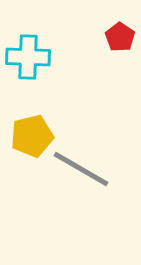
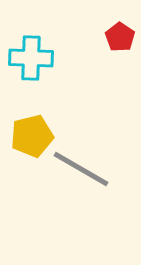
cyan cross: moved 3 px right, 1 px down
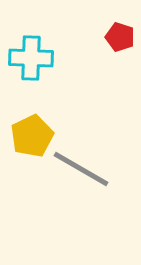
red pentagon: rotated 16 degrees counterclockwise
yellow pentagon: rotated 12 degrees counterclockwise
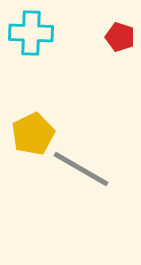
cyan cross: moved 25 px up
yellow pentagon: moved 1 px right, 2 px up
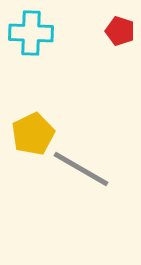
red pentagon: moved 6 px up
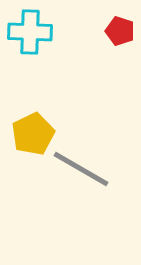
cyan cross: moved 1 px left, 1 px up
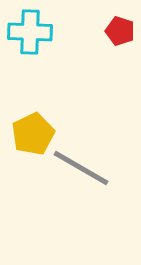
gray line: moved 1 px up
